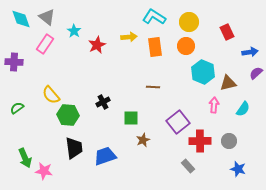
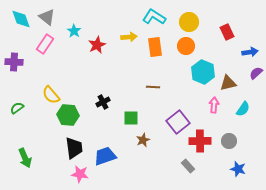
pink star: moved 36 px right, 3 px down
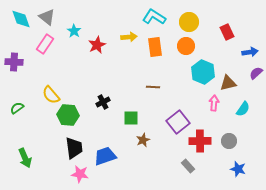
pink arrow: moved 2 px up
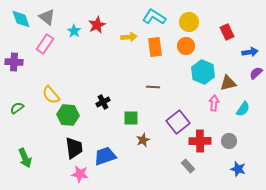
red star: moved 20 px up
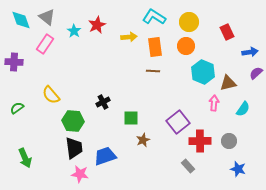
cyan diamond: moved 1 px down
brown line: moved 16 px up
green hexagon: moved 5 px right, 6 px down
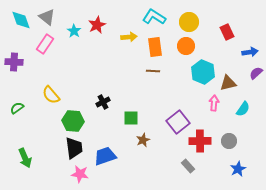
blue star: rotated 28 degrees clockwise
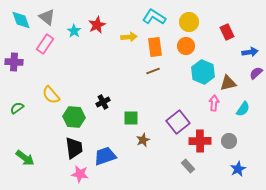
brown line: rotated 24 degrees counterclockwise
green hexagon: moved 1 px right, 4 px up
green arrow: rotated 30 degrees counterclockwise
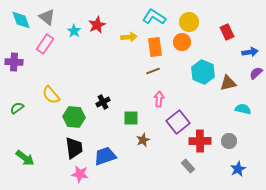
orange circle: moved 4 px left, 4 px up
pink arrow: moved 55 px left, 4 px up
cyan semicircle: rotated 112 degrees counterclockwise
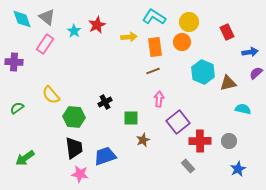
cyan diamond: moved 1 px right, 1 px up
black cross: moved 2 px right
green arrow: rotated 108 degrees clockwise
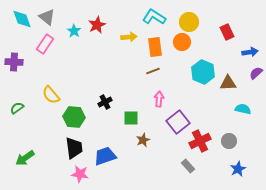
brown triangle: rotated 12 degrees clockwise
red cross: rotated 25 degrees counterclockwise
